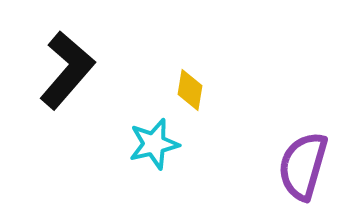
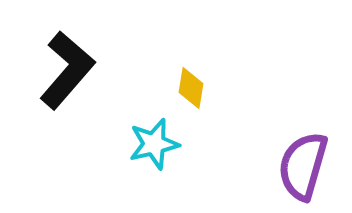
yellow diamond: moved 1 px right, 2 px up
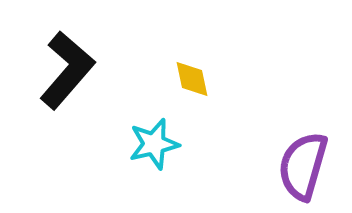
yellow diamond: moved 1 px right, 9 px up; rotated 21 degrees counterclockwise
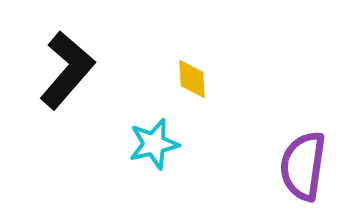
yellow diamond: rotated 9 degrees clockwise
purple semicircle: rotated 8 degrees counterclockwise
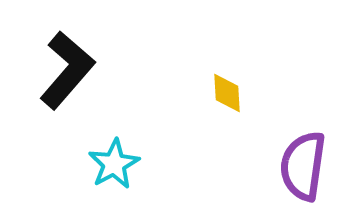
yellow diamond: moved 35 px right, 14 px down
cyan star: moved 40 px left, 20 px down; rotated 15 degrees counterclockwise
